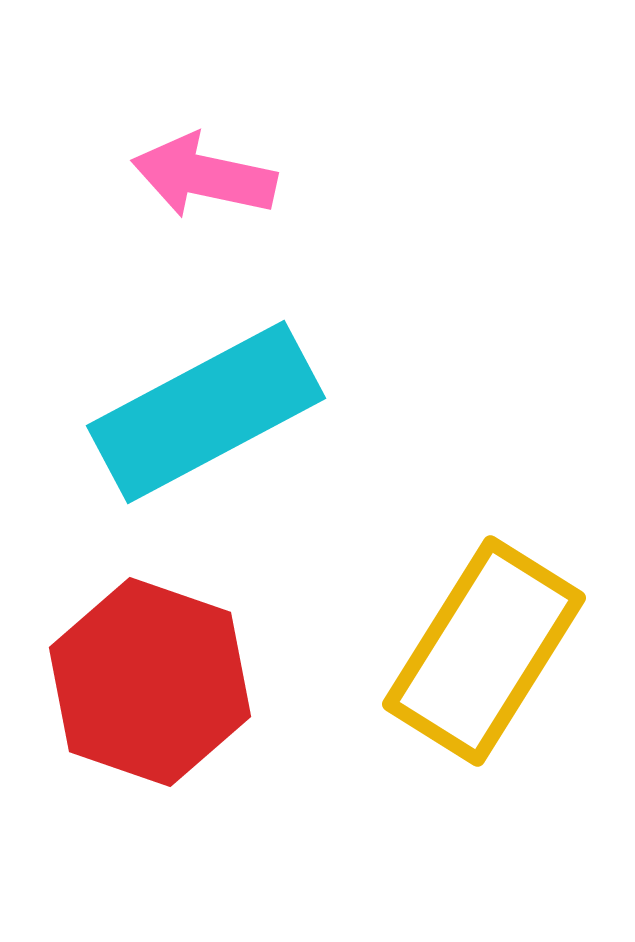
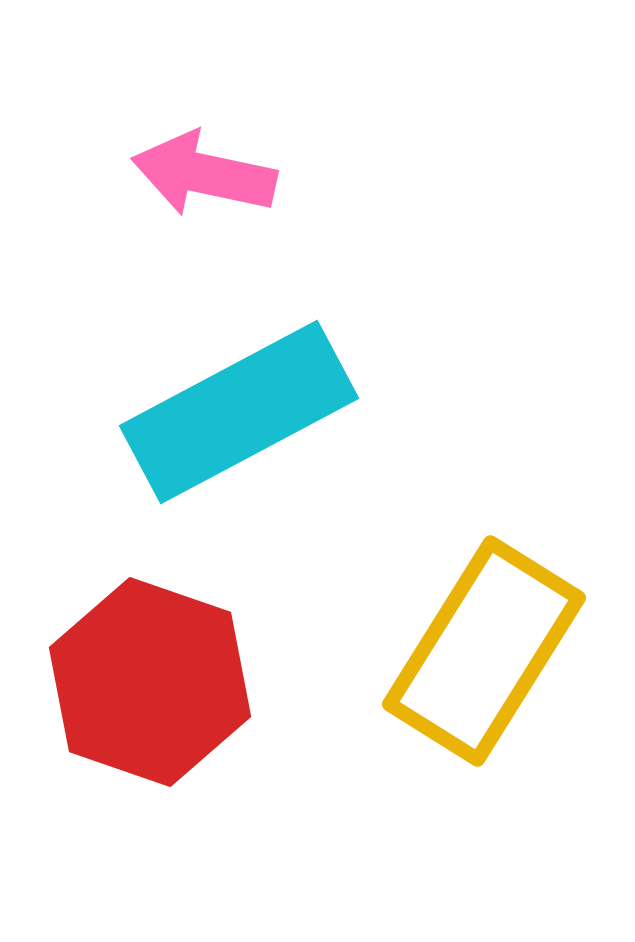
pink arrow: moved 2 px up
cyan rectangle: moved 33 px right
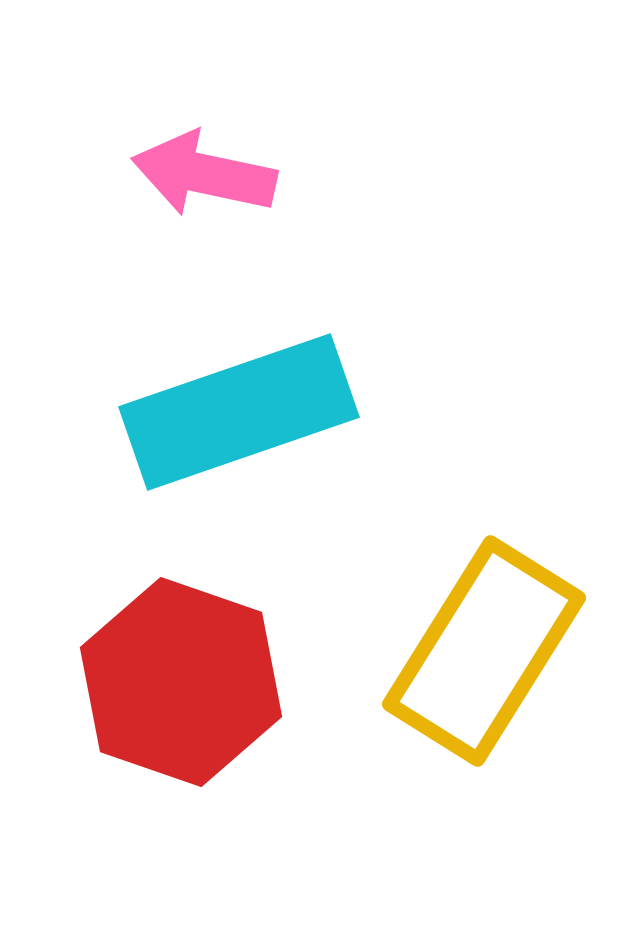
cyan rectangle: rotated 9 degrees clockwise
red hexagon: moved 31 px right
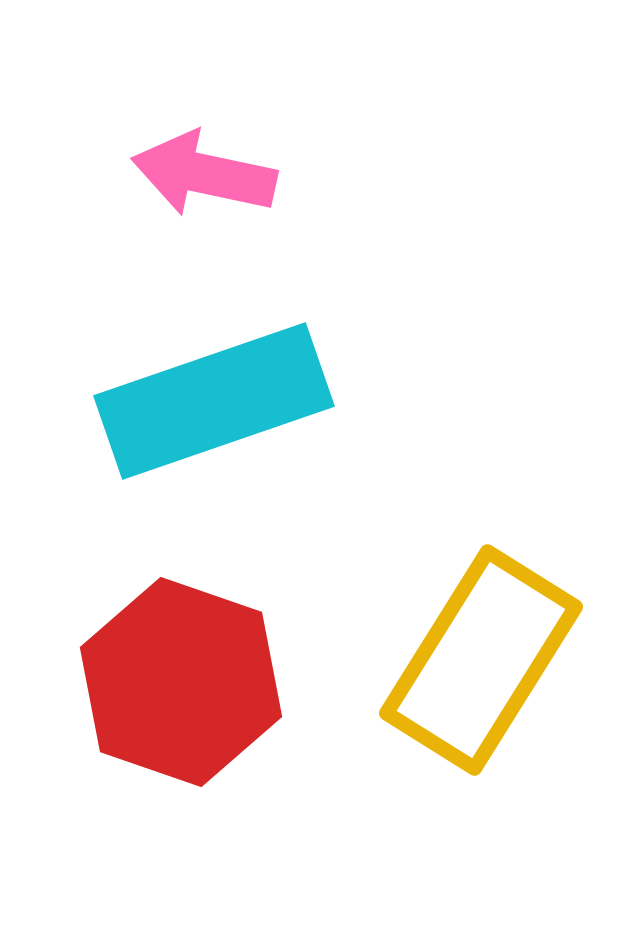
cyan rectangle: moved 25 px left, 11 px up
yellow rectangle: moved 3 px left, 9 px down
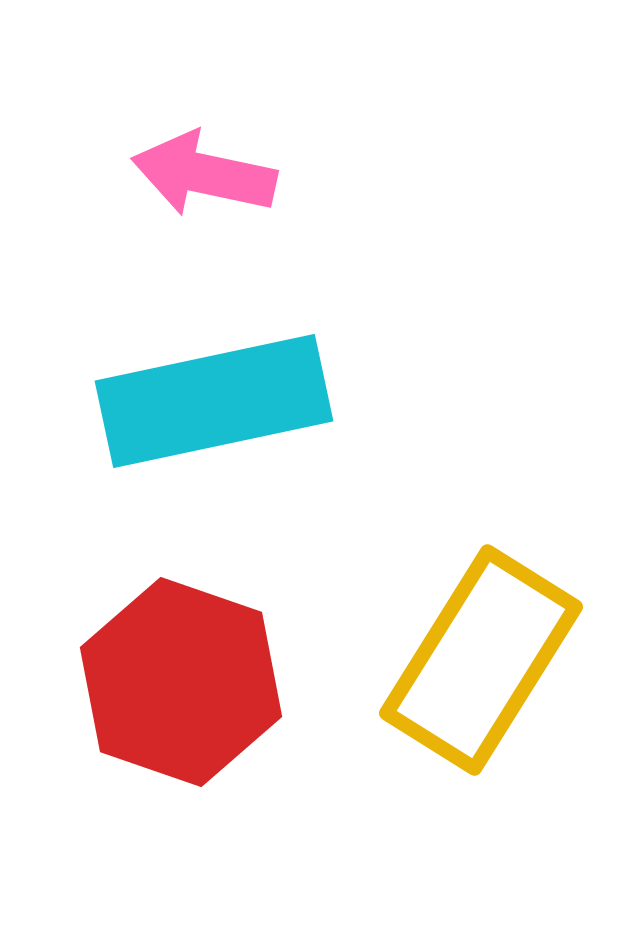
cyan rectangle: rotated 7 degrees clockwise
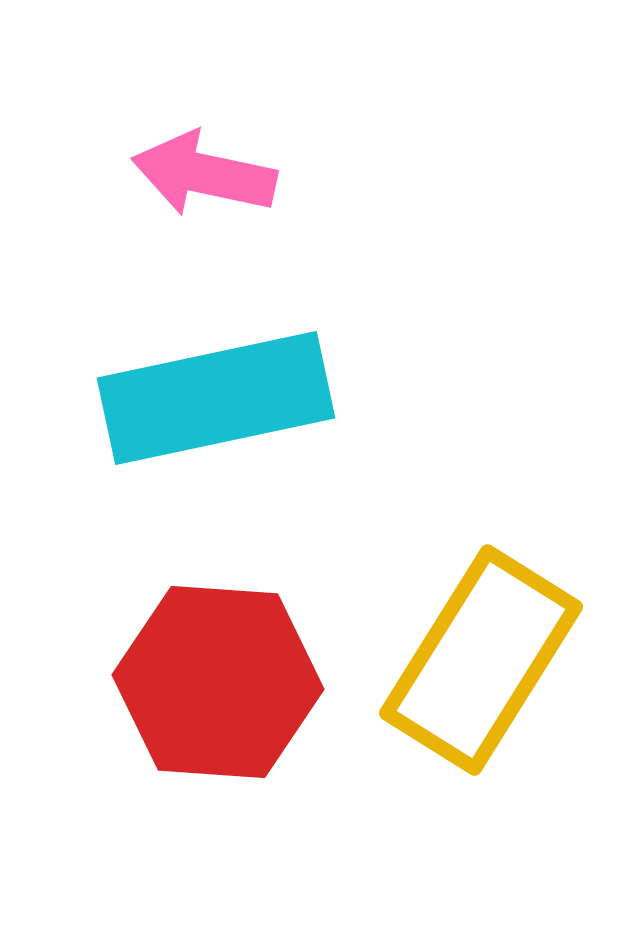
cyan rectangle: moved 2 px right, 3 px up
red hexagon: moved 37 px right; rotated 15 degrees counterclockwise
